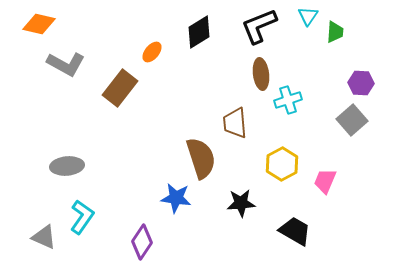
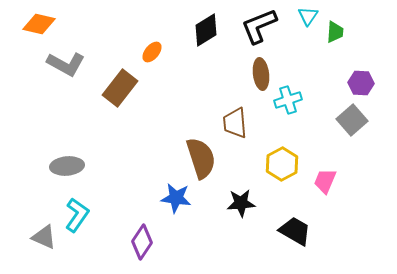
black diamond: moved 7 px right, 2 px up
cyan L-shape: moved 5 px left, 2 px up
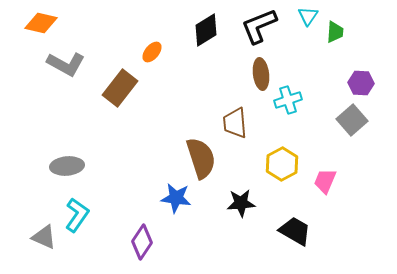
orange diamond: moved 2 px right, 1 px up
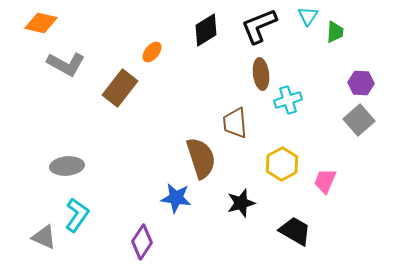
gray square: moved 7 px right
black star: rotated 12 degrees counterclockwise
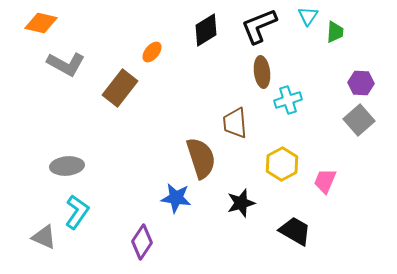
brown ellipse: moved 1 px right, 2 px up
cyan L-shape: moved 3 px up
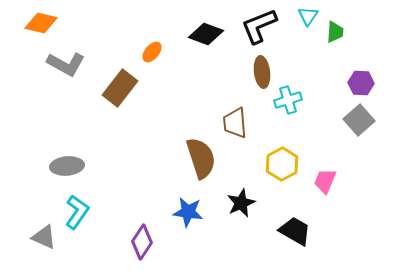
black diamond: moved 4 px down; rotated 52 degrees clockwise
blue star: moved 12 px right, 14 px down
black star: rotated 8 degrees counterclockwise
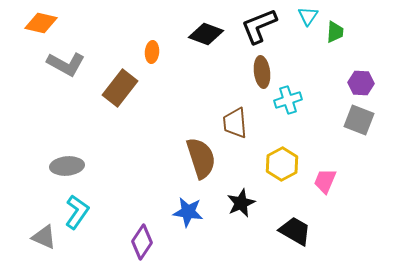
orange ellipse: rotated 35 degrees counterclockwise
gray square: rotated 28 degrees counterclockwise
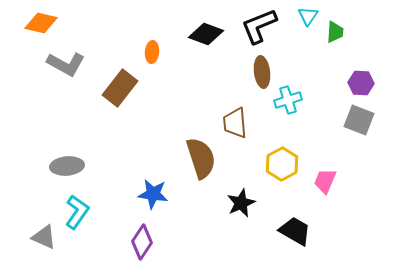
blue star: moved 35 px left, 18 px up
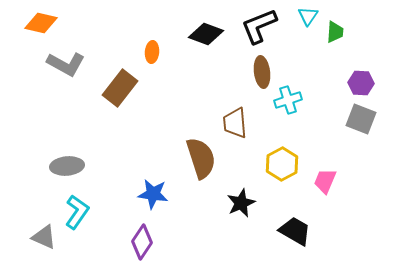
gray square: moved 2 px right, 1 px up
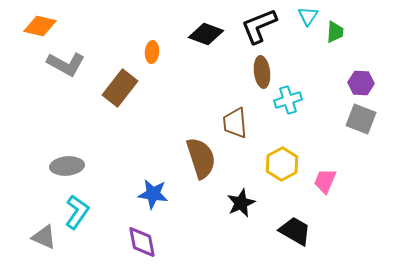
orange diamond: moved 1 px left, 3 px down
purple diamond: rotated 44 degrees counterclockwise
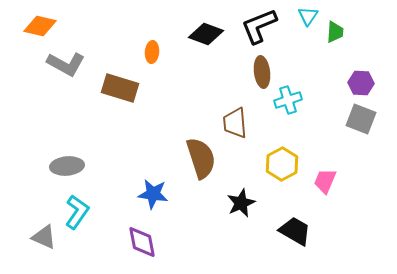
brown rectangle: rotated 69 degrees clockwise
